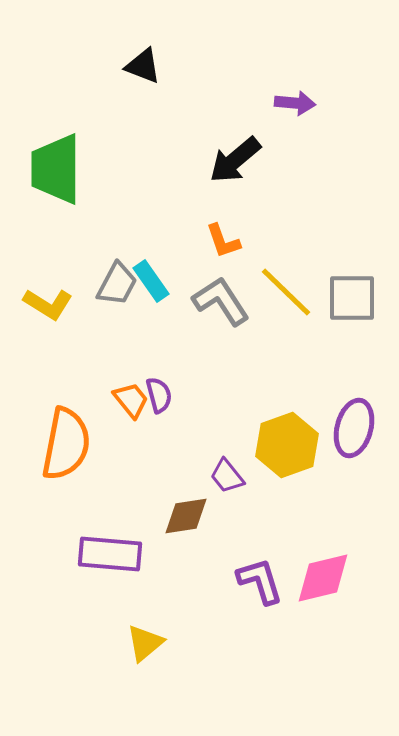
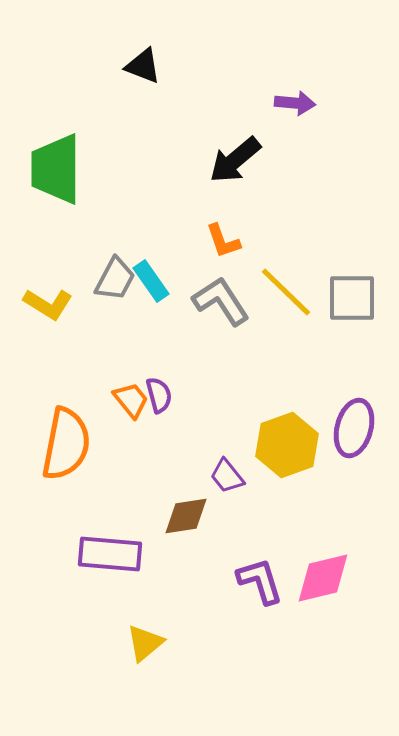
gray trapezoid: moved 2 px left, 5 px up
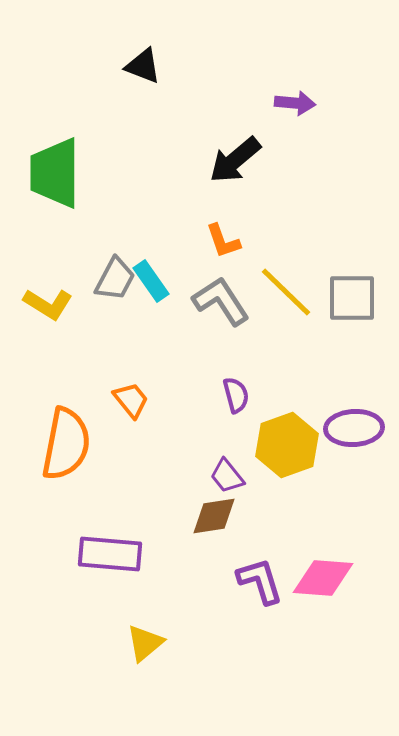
green trapezoid: moved 1 px left, 4 px down
purple semicircle: moved 77 px right
purple ellipse: rotated 72 degrees clockwise
brown diamond: moved 28 px right
pink diamond: rotated 18 degrees clockwise
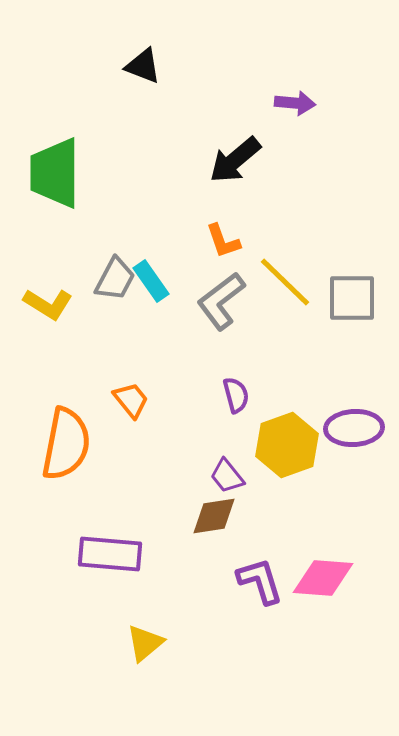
yellow line: moved 1 px left, 10 px up
gray L-shape: rotated 94 degrees counterclockwise
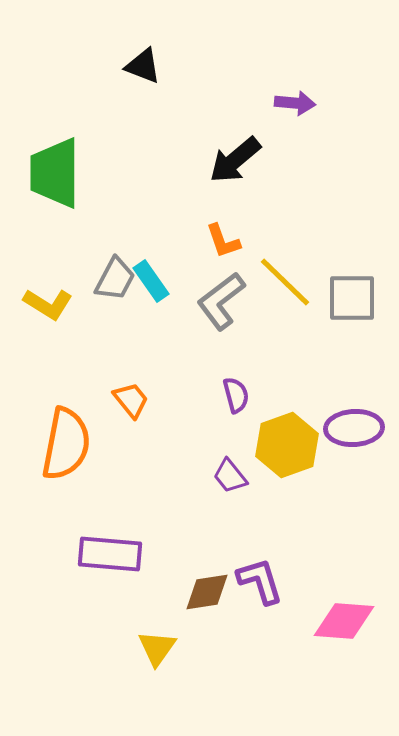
purple trapezoid: moved 3 px right
brown diamond: moved 7 px left, 76 px down
pink diamond: moved 21 px right, 43 px down
yellow triangle: moved 12 px right, 5 px down; rotated 15 degrees counterclockwise
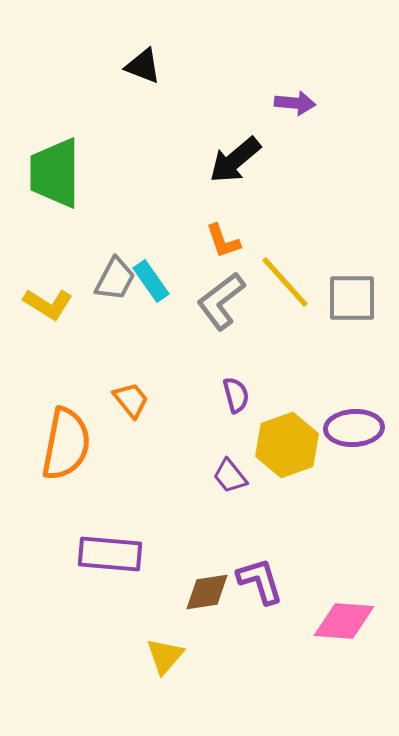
yellow line: rotated 4 degrees clockwise
yellow triangle: moved 8 px right, 8 px down; rotated 6 degrees clockwise
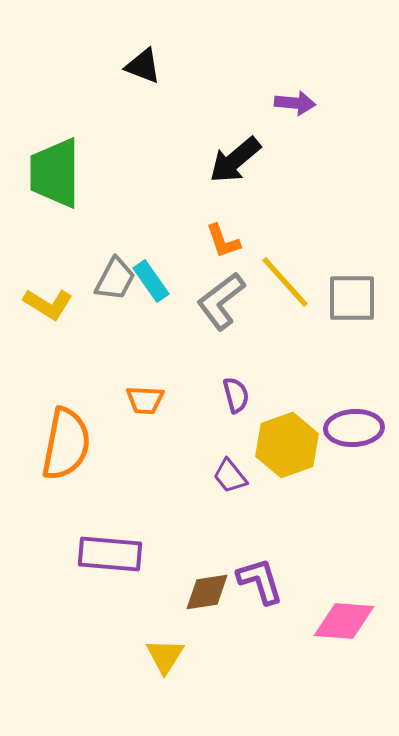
orange trapezoid: moved 14 px right; rotated 132 degrees clockwise
yellow triangle: rotated 9 degrees counterclockwise
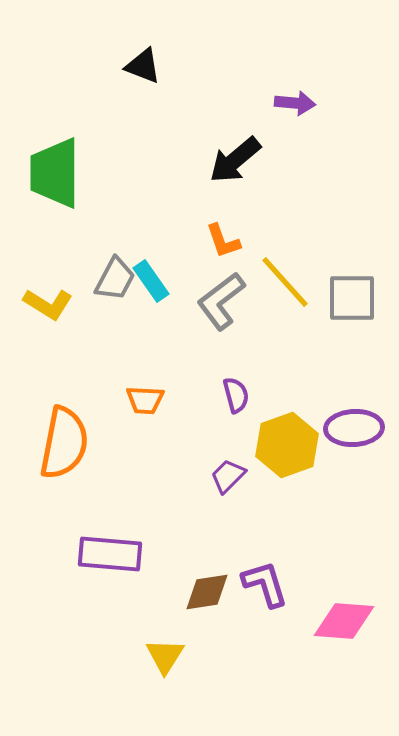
orange semicircle: moved 2 px left, 1 px up
purple trapezoid: moved 2 px left; rotated 84 degrees clockwise
purple L-shape: moved 5 px right, 3 px down
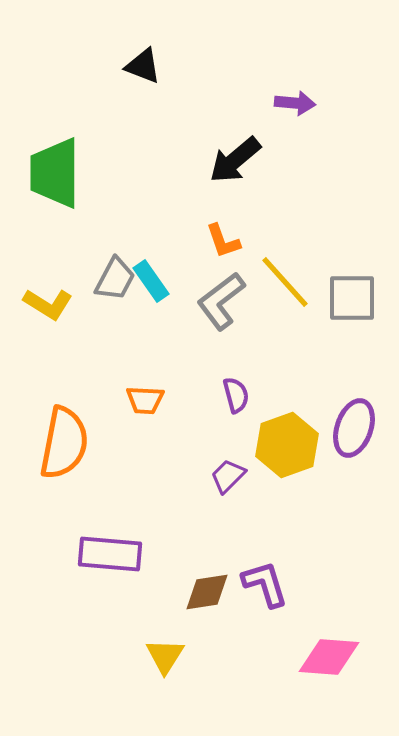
purple ellipse: rotated 68 degrees counterclockwise
pink diamond: moved 15 px left, 36 px down
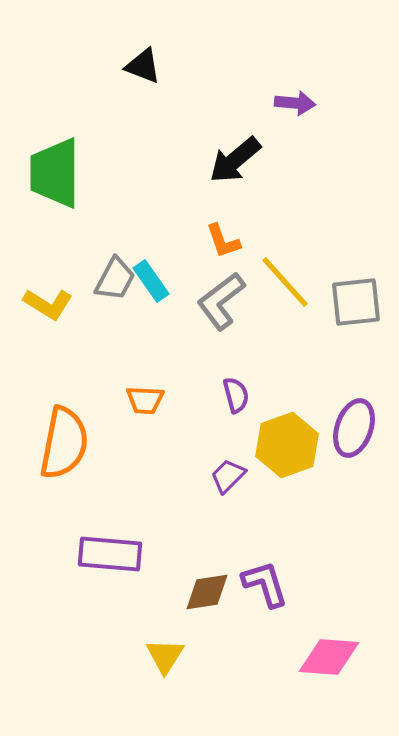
gray square: moved 4 px right, 4 px down; rotated 6 degrees counterclockwise
